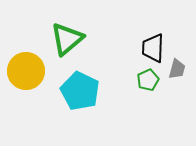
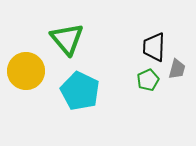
green triangle: rotated 30 degrees counterclockwise
black trapezoid: moved 1 px right, 1 px up
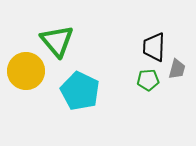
green triangle: moved 10 px left, 2 px down
green pentagon: rotated 20 degrees clockwise
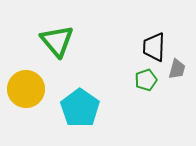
yellow circle: moved 18 px down
green pentagon: moved 2 px left; rotated 15 degrees counterclockwise
cyan pentagon: moved 17 px down; rotated 9 degrees clockwise
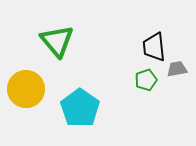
black trapezoid: rotated 8 degrees counterclockwise
gray trapezoid: rotated 115 degrees counterclockwise
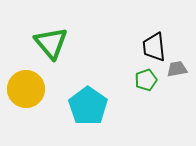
green triangle: moved 6 px left, 2 px down
cyan pentagon: moved 8 px right, 2 px up
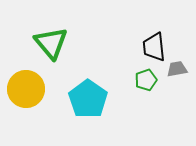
cyan pentagon: moved 7 px up
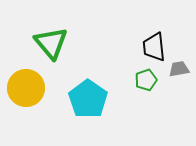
gray trapezoid: moved 2 px right
yellow circle: moved 1 px up
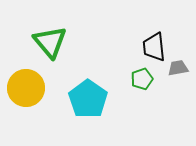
green triangle: moved 1 px left, 1 px up
gray trapezoid: moved 1 px left, 1 px up
green pentagon: moved 4 px left, 1 px up
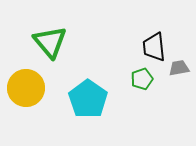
gray trapezoid: moved 1 px right
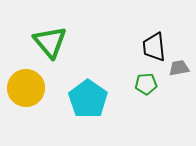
green pentagon: moved 4 px right, 5 px down; rotated 15 degrees clockwise
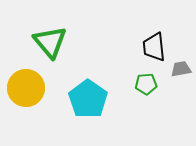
gray trapezoid: moved 2 px right, 1 px down
